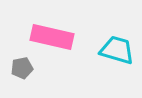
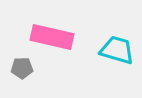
gray pentagon: rotated 10 degrees clockwise
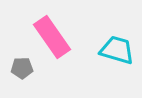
pink rectangle: rotated 42 degrees clockwise
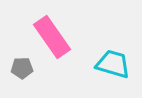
cyan trapezoid: moved 4 px left, 14 px down
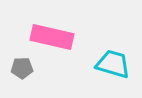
pink rectangle: rotated 42 degrees counterclockwise
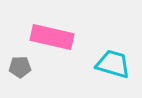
gray pentagon: moved 2 px left, 1 px up
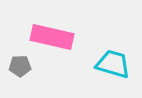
gray pentagon: moved 1 px up
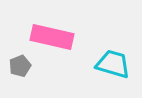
gray pentagon: rotated 20 degrees counterclockwise
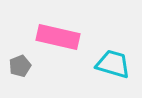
pink rectangle: moved 6 px right
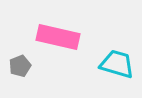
cyan trapezoid: moved 4 px right
